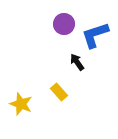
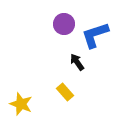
yellow rectangle: moved 6 px right
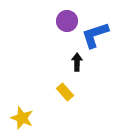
purple circle: moved 3 px right, 3 px up
black arrow: rotated 36 degrees clockwise
yellow star: moved 1 px right, 14 px down
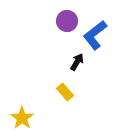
blue L-shape: rotated 20 degrees counterclockwise
black arrow: rotated 30 degrees clockwise
yellow star: rotated 15 degrees clockwise
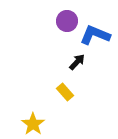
blue L-shape: rotated 60 degrees clockwise
black arrow: rotated 12 degrees clockwise
yellow star: moved 11 px right, 6 px down
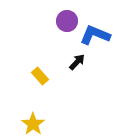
yellow rectangle: moved 25 px left, 16 px up
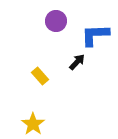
purple circle: moved 11 px left
blue L-shape: rotated 24 degrees counterclockwise
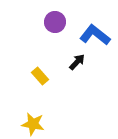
purple circle: moved 1 px left, 1 px down
blue L-shape: rotated 40 degrees clockwise
yellow star: rotated 25 degrees counterclockwise
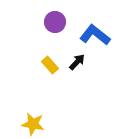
yellow rectangle: moved 10 px right, 11 px up
